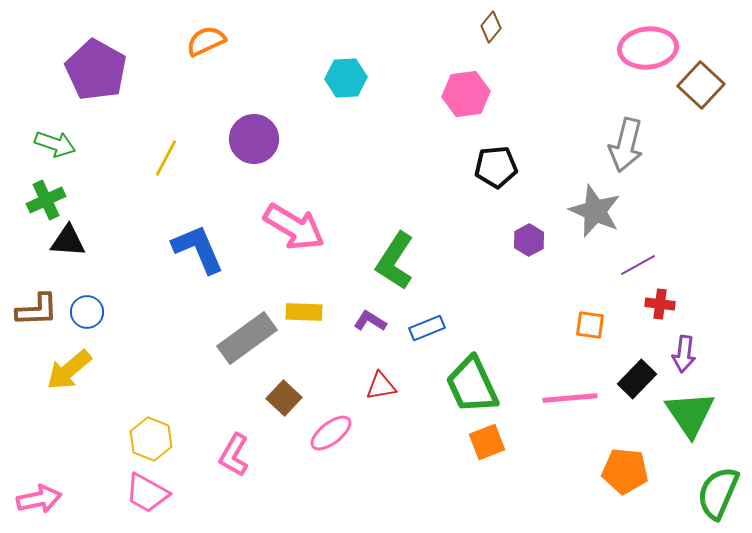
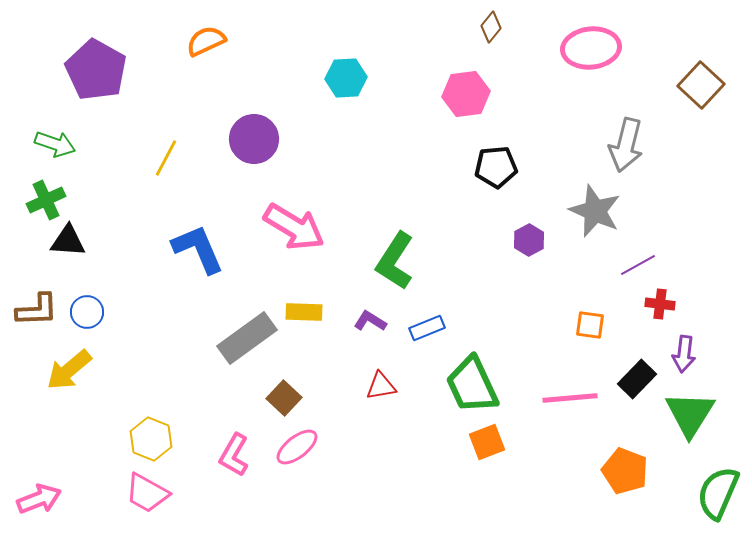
pink ellipse at (648, 48): moved 57 px left
green triangle at (690, 414): rotated 6 degrees clockwise
pink ellipse at (331, 433): moved 34 px left, 14 px down
orange pentagon at (625, 471): rotated 15 degrees clockwise
pink arrow at (39, 499): rotated 9 degrees counterclockwise
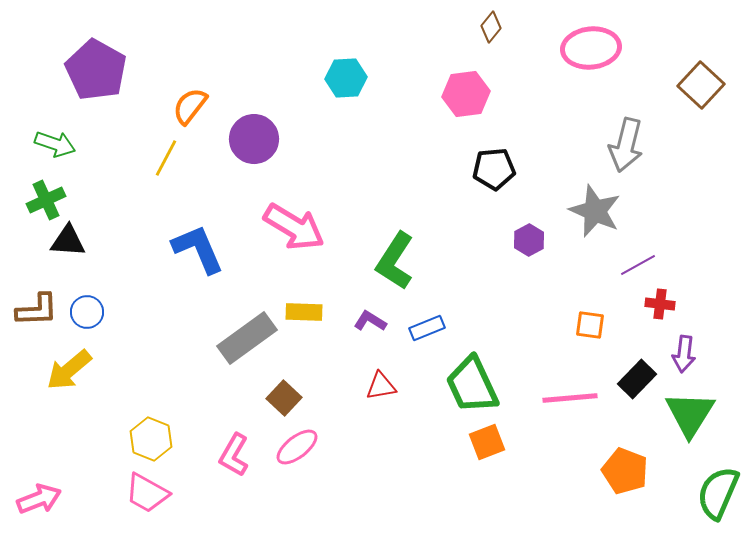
orange semicircle at (206, 41): moved 16 px left, 65 px down; rotated 27 degrees counterclockwise
black pentagon at (496, 167): moved 2 px left, 2 px down
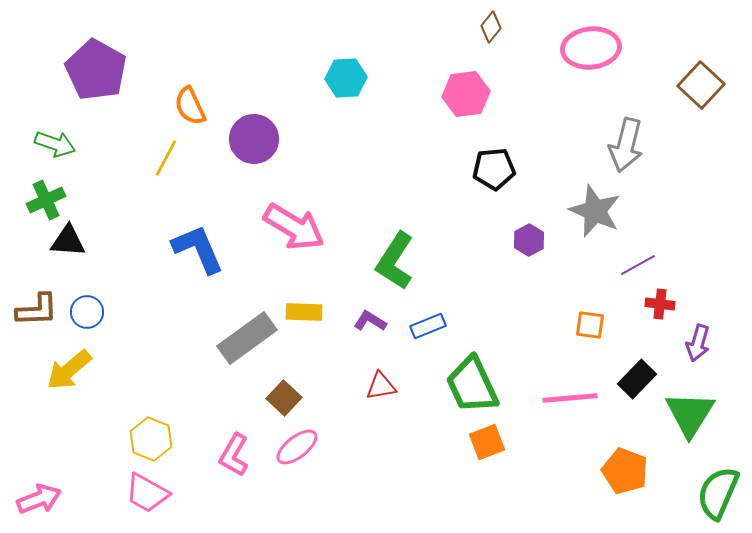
orange semicircle at (190, 106): rotated 63 degrees counterclockwise
blue rectangle at (427, 328): moved 1 px right, 2 px up
purple arrow at (684, 354): moved 14 px right, 11 px up; rotated 9 degrees clockwise
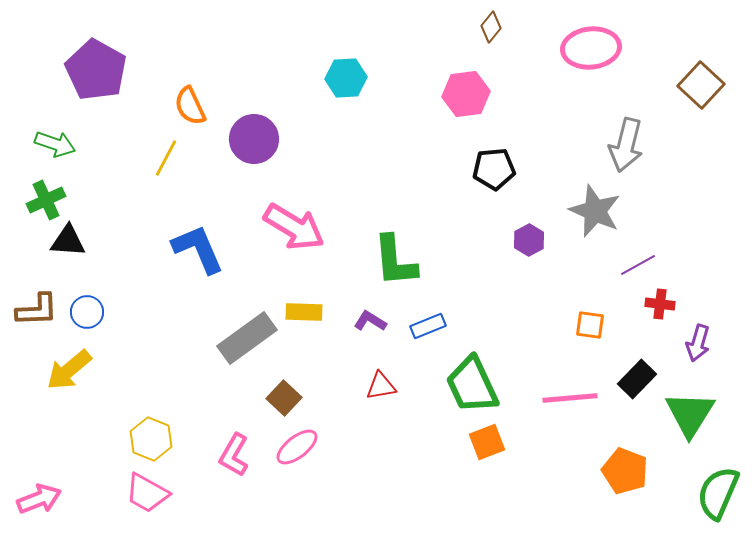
green L-shape at (395, 261): rotated 38 degrees counterclockwise
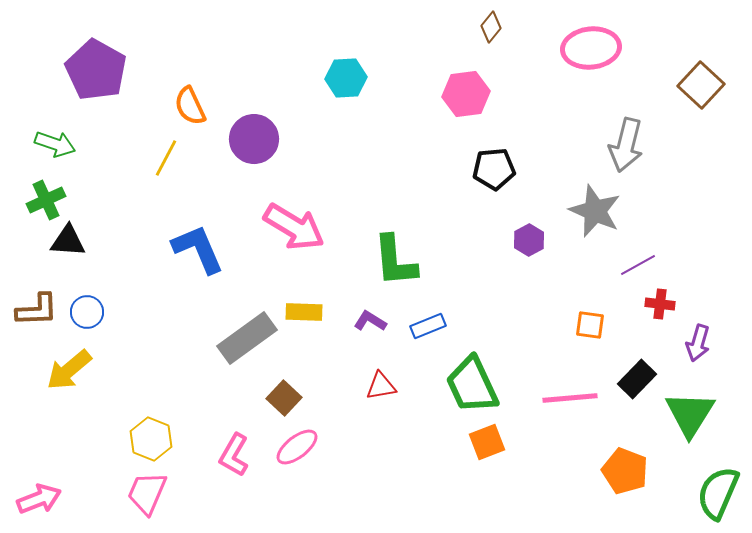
pink trapezoid at (147, 493): rotated 84 degrees clockwise
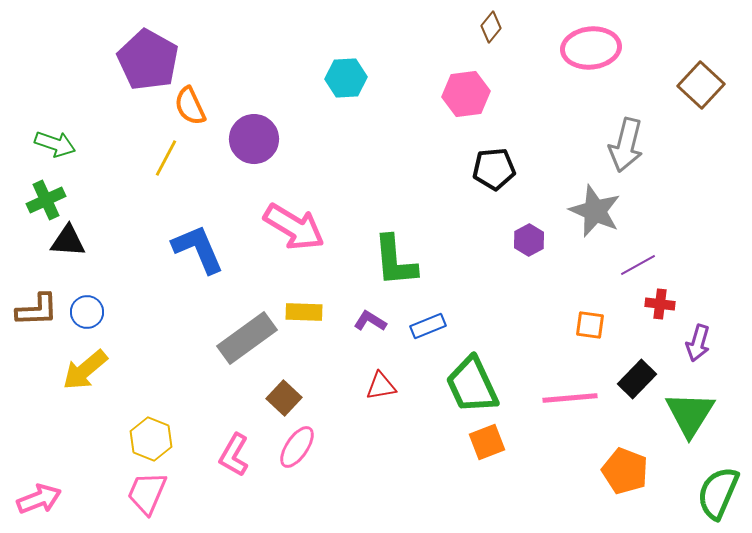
purple pentagon at (96, 70): moved 52 px right, 10 px up
yellow arrow at (69, 370): moved 16 px right
pink ellipse at (297, 447): rotated 18 degrees counterclockwise
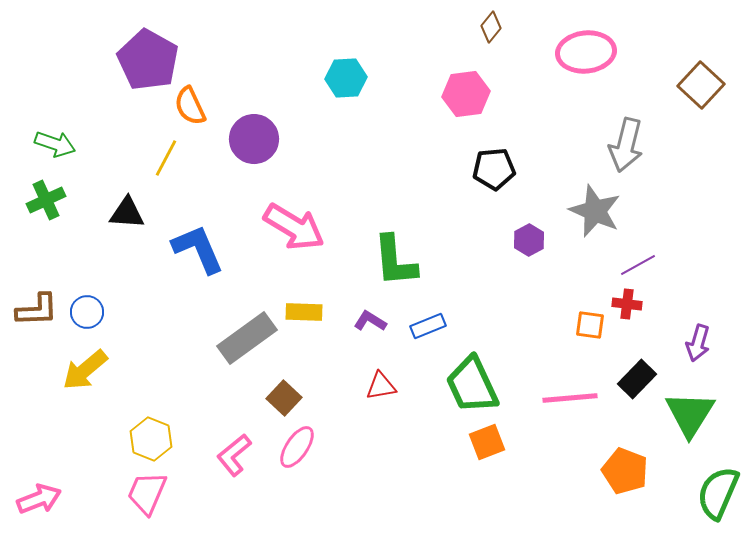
pink ellipse at (591, 48): moved 5 px left, 4 px down
black triangle at (68, 241): moved 59 px right, 28 px up
red cross at (660, 304): moved 33 px left
pink L-shape at (234, 455): rotated 21 degrees clockwise
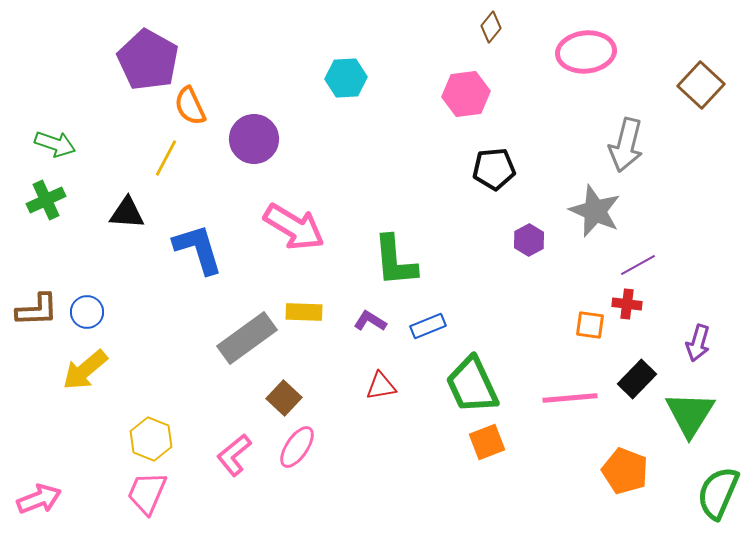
blue L-shape at (198, 249): rotated 6 degrees clockwise
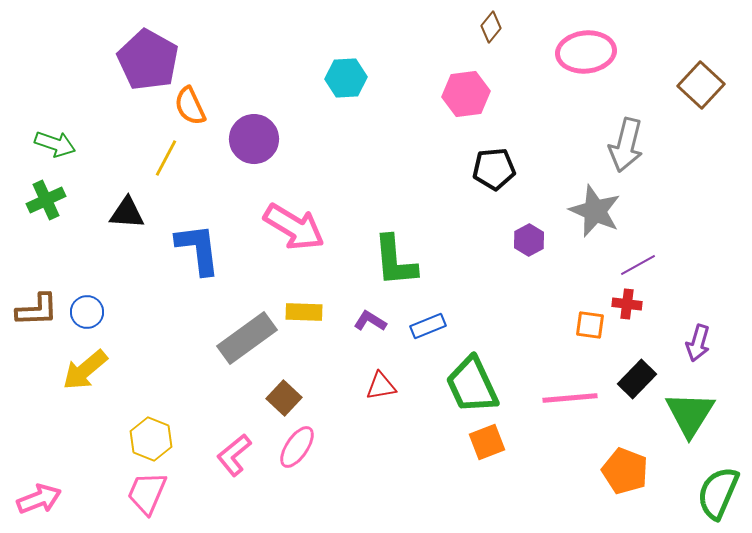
blue L-shape at (198, 249): rotated 10 degrees clockwise
